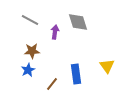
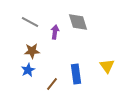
gray line: moved 2 px down
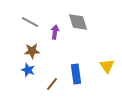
blue star: rotated 24 degrees counterclockwise
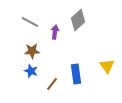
gray diamond: moved 2 px up; rotated 65 degrees clockwise
blue star: moved 3 px right, 1 px down
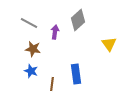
gray line: moved 1 px left, 1 px down
brown star: moved 1 px right, 2 px up; rotated 14 degrees clockwise
yellow triangle: moved 2 px right, 22 px up
brown line: rotated 32 degrees counterclockwise
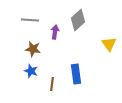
gray line: moved 1 px right, 3 px up; rotated 24 degrees counterclockwise
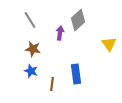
gray line: rotated 54 degrees clockwise
purple arrow: moved 5 px right, 1 px down
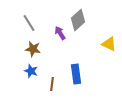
gray line: moved 1 px left, 3 px down
purple arrow: rotated 40 degrees counterclockwise
yellow triangle: rotated 28 degrees counterclockwise
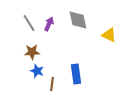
gray diamond: rotated 60 degrees counterclockwise
purple arrow: moved 11 px left, 9 px up; rotated 56 degrees clockwise
yellow triangle: moved 9 px up
brown star: moved 1 px left, 3 px down; rotated 14 degrees counterclockwise
blue star: moved 6 px right
